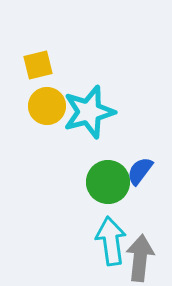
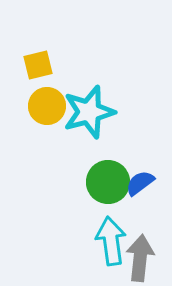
blue semicircle: moved 12 px down; rotated 16 degrees clockwise
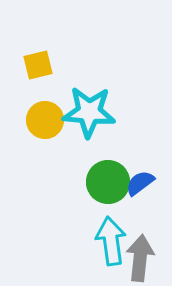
yellow circle: moved 2 px left, 14 px down
cyan star: rotated 20 degrees clockwise
